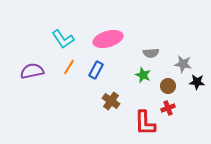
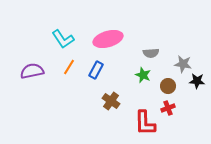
black star: moved 1 px up
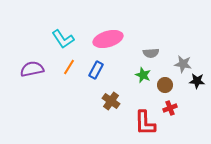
purple semicircle: moved 2 px up
brown circle: moved 3 px left, 1 px up
red cross: moved 2 px right
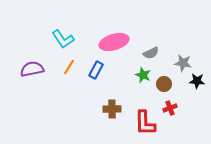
pink ellipse: moved 6 px right, 3 px down
gray semicircle: rotated 21 degrees counterclockwise
gray star: moved 1 px up
brown circle: moved 1 px left, 1 px up
brown cross: moved 1 px right, 8 px down; rotated 36 degrees counterclockwise
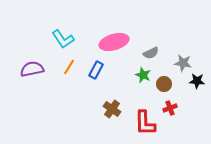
brown cross: rotated 36 degrees clockwise
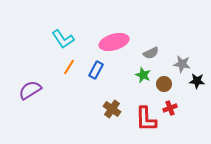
gray star: moved 1 px left, 1 px down
purple semicircle: moved 2 px left, 21 px down; rotated 20 degrees counterclockwise
red L-shape: moved 1 px right, 4 px up
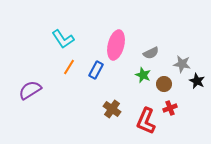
pink ellipse: moved 2 px right, 3 px down; rotated 60 degrees counterclockwise
black star: rotated 21 degrees clockwise
red L-shape: moved 2 px down; rotated 24 degrees clockwise
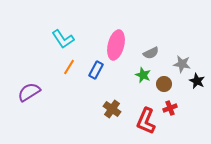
purple semicircle: moved 1 px left, 2 px down
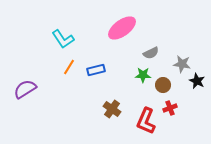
pink ellipse: moved 6 px right, 17 px up; rotated 40 degrees clockwise
blue rectangle: rotated 48 degrees clockwise
green star: rotated 21 degrees counterclockwise
brown circle: moved 1 px left, 1 px down
purple semicircle: moved 4 px left, 3 px up
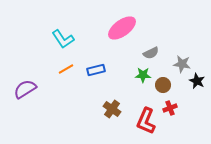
orange line: moved 3 px left, 2 px down; rotated 28 degrees clockwise
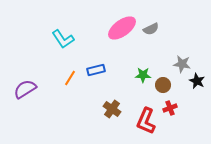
gray semicircle: moved 24 px up
orange line: moved 4 px right, 9 px down; rotated 28 degrees counterclockwise
